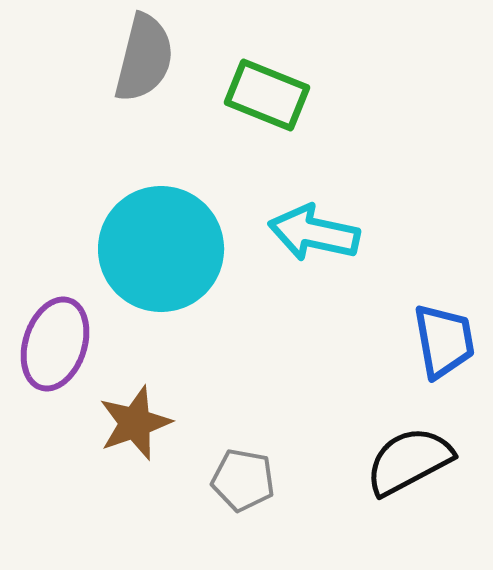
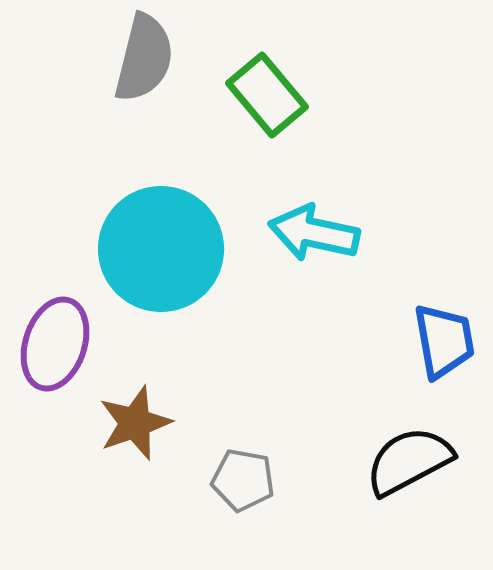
green rectangle: rotated 28 degrees clockwise
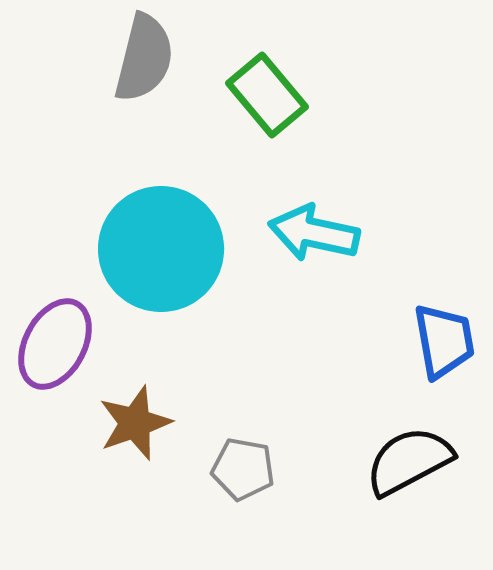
purple ellipse: rotated 10 degrees clockwise
gray pentagon: moved 11 px up
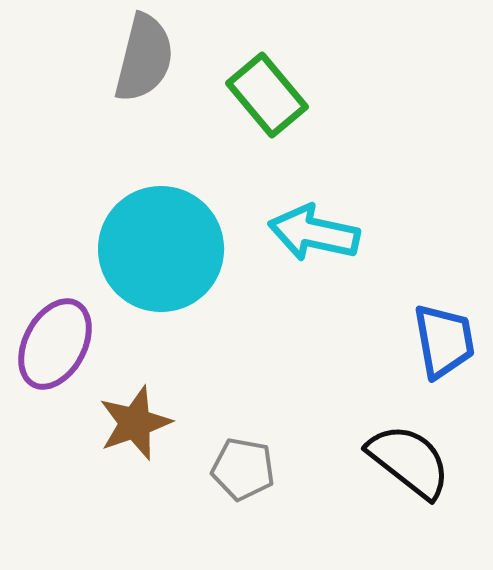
black semicircle: rotated 66 degrees clockwise
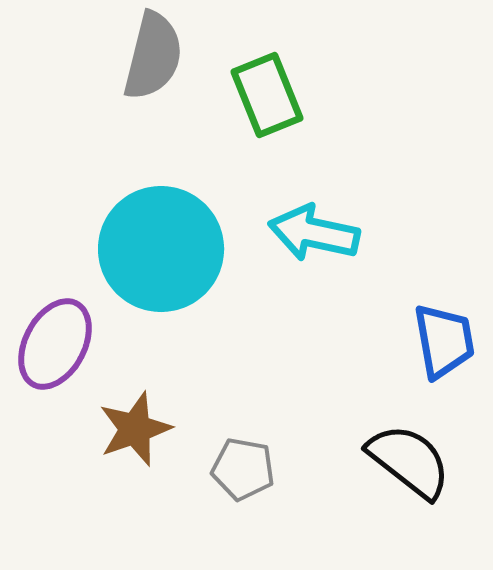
gray semicircle: moved 9 px right, 2 px up
green rectangle: rotated 18 degrees clockwise
brown star: moved 6 px down
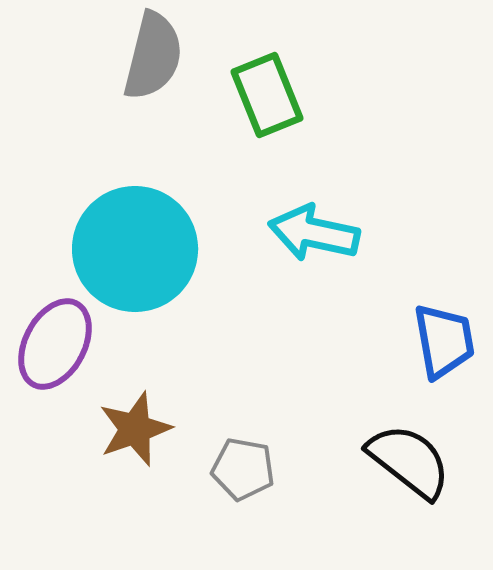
cyan circle: moved 26 px left
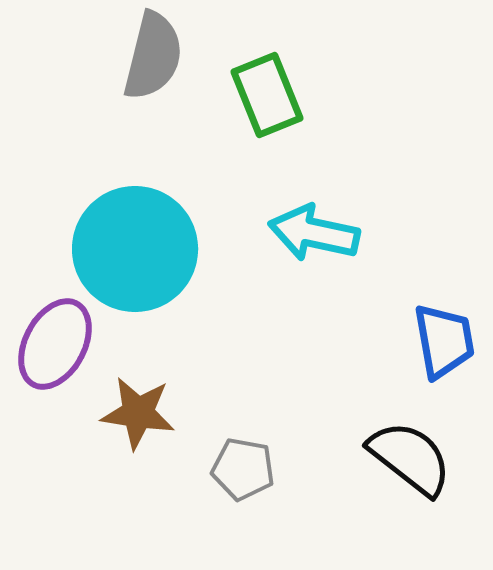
brown star: moved 3 px right, 16 px up; rotated 28 degrees clockwise
black semicircle: moved 1 px right, 3 px up
